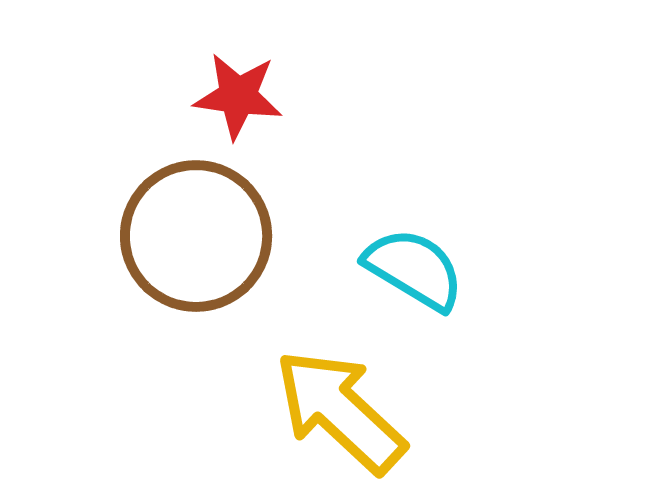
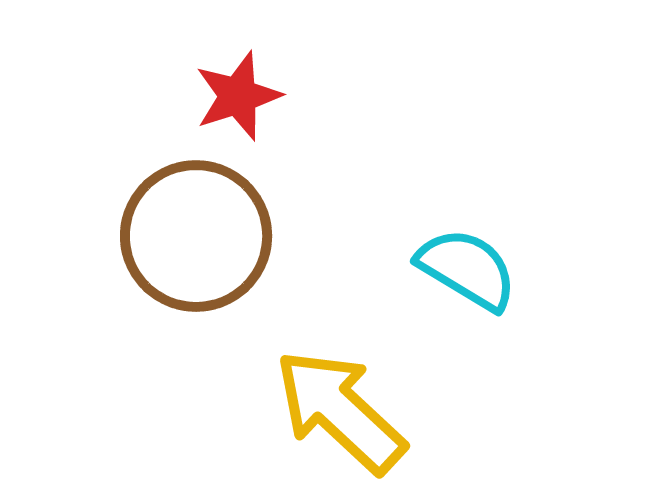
red star: rotated 26 degrees counterclockwise
cyan semicircle: moved 53 px right
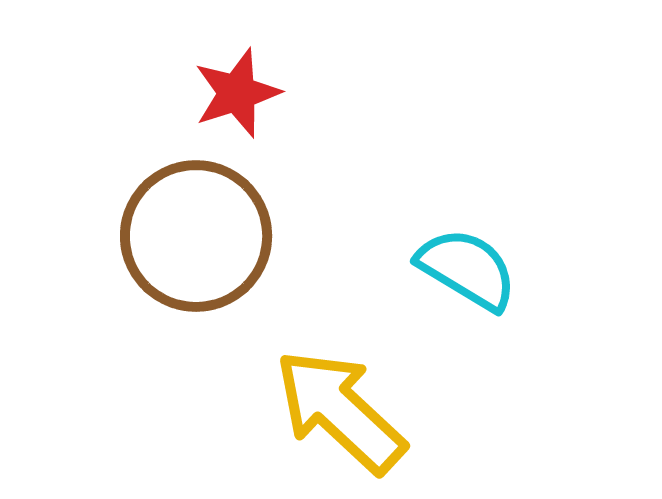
red star: moved 1 px left, 3 px up
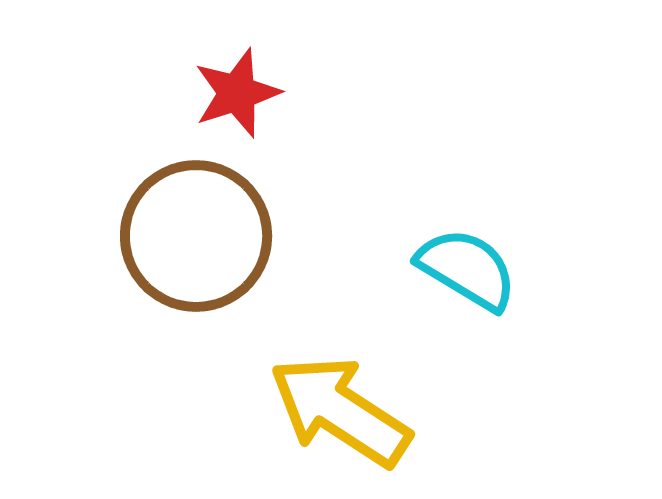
yellow arrow: rotated 10 degrees counterclockwise
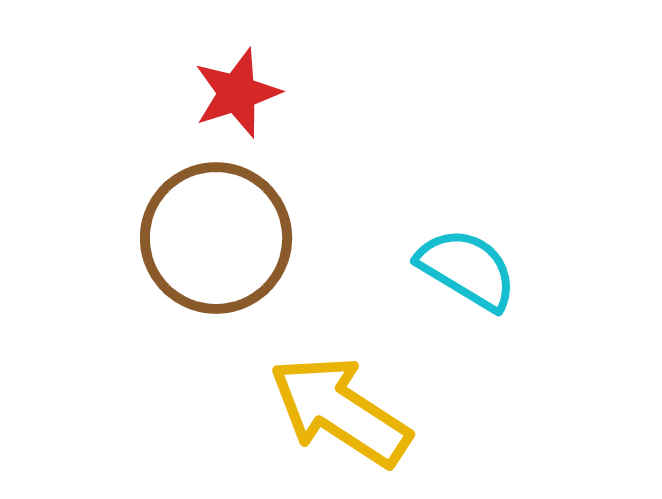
brown circle: moved 20 px right, 2 px down
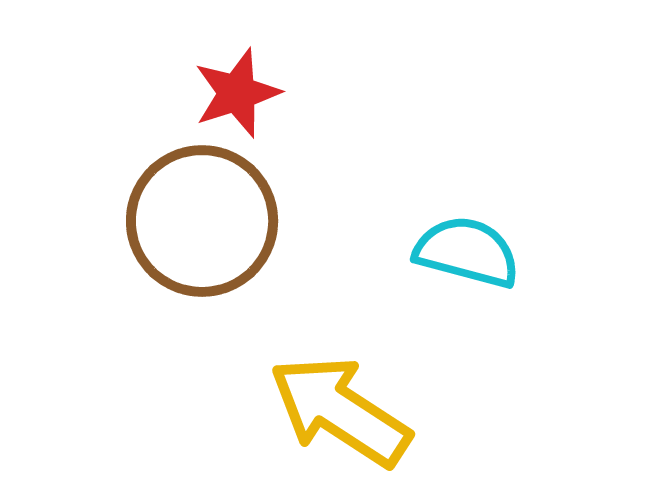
brown circle: moved 14 px left, 17 px up
cyan semicircle: moved 17 px up; rotated 16 degrees counterclockwise
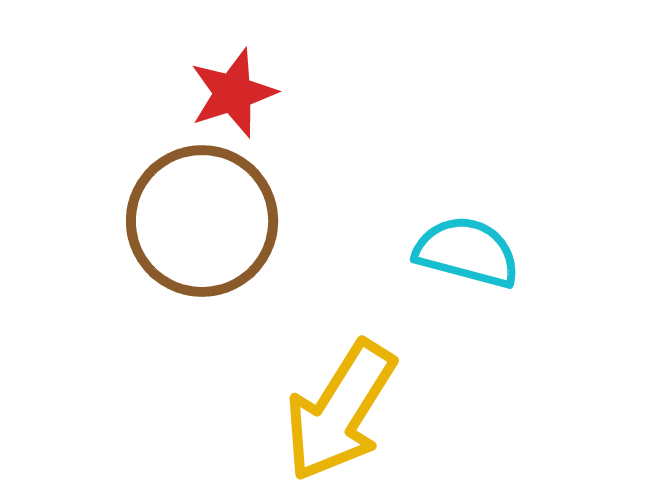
red star: moved 4 px left
yellow arrow: rotated 91 degrees counterclockwise
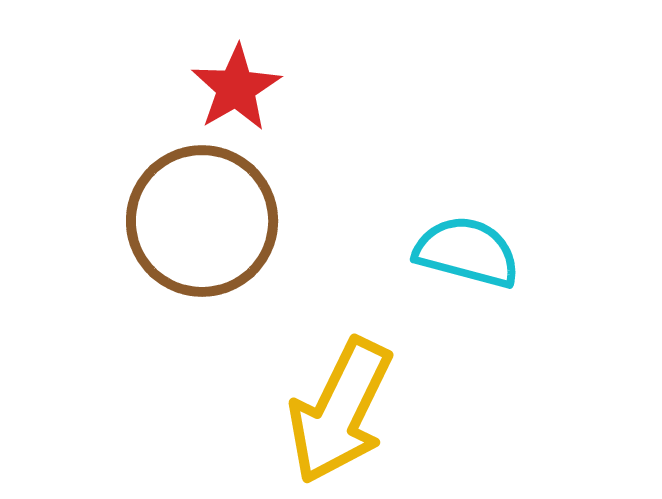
red star: moved 3 px right, 5 px up; rotated 12 degrees counterclockwise
yellow arrow: rotated 6 degrees counterclockwise
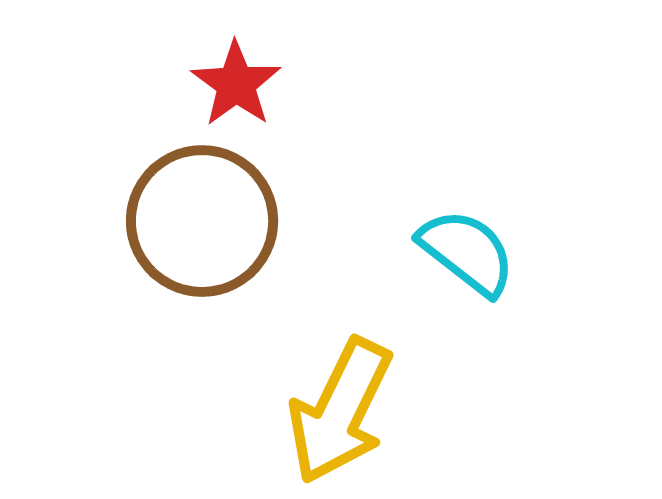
red star: moved 4 px up; rotated 6 degrees counterclockwise
cyan semicircle: rotated 23 degrees clockwise
